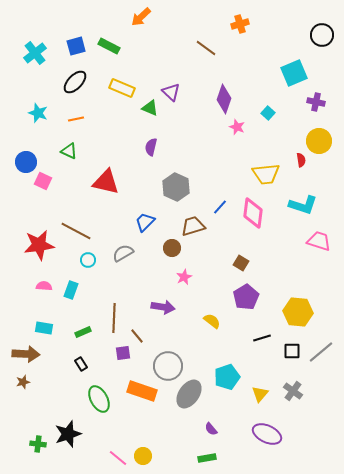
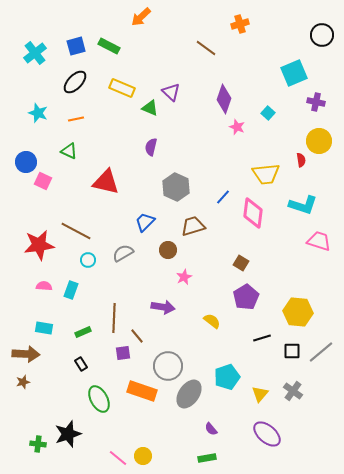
blue line at (220, 207): moved 3 px right, 10 px up
brown circle at (172, 248): moved 4 px left, 2 px down
purple ellipse at (267, 434): rotated 16 degrees clockwise
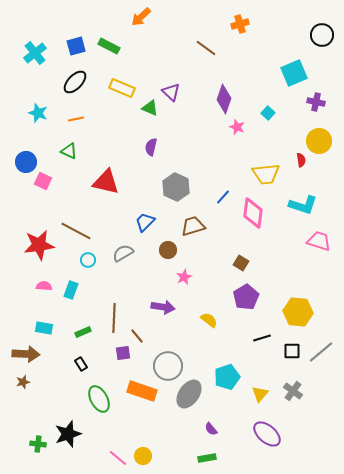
yellow semicircle at (212, 321): moved 3 px left, 1 px up
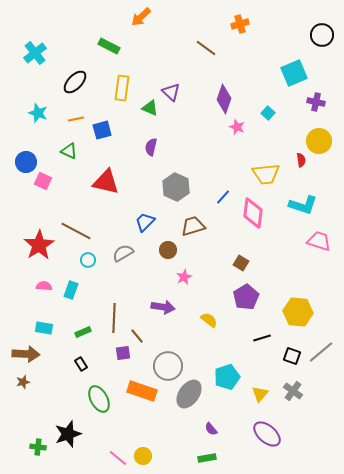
blue square at (76, 46): moved 26 px right, 84 px down
yellow rectangle at (122, 88): rotated 75 degrees clockwise
red star at (39, 245): rotated 24 degrees counterclockwise
black square at (292, 351): moved 5 px down; rotated 18 degrees clockwise
green cross at (38, 444): moved 3 px down
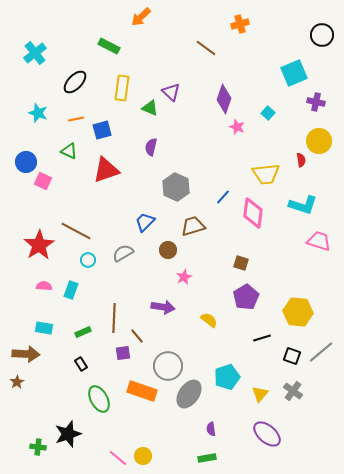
red triangle at (106, 182): moved 12 px up; rotated 32 degrees counterclockwise
brown square at (241, 263): rotated 14 degrees counterclockwise
brown star at (23, 382): moved 6 px left; rotated 16 degrees counterclockwise
purple semicircle at (211, 429): rotated 32 degrees clockwise
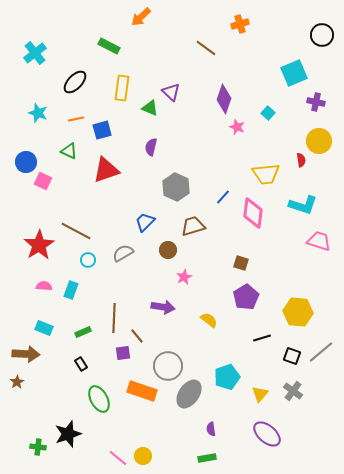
cyan rectangle at (44, 328): rotated 12 degrees clockwise
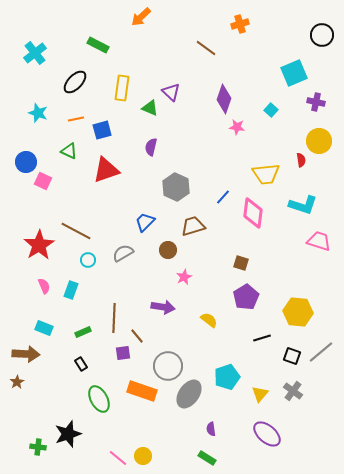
green rectangle at (109, 46): moved 11 px left, 1 px up
cyan square at (268, 113): moved 3 px right, 3 px up
pink star at (237, 127): rotated 14 degrees counterclockwise
pink semicircle at (44, 286): rotated 63 degrees clockwise
green rectangle at (207, 458): rotated 42 degrees clockwise
